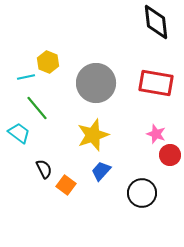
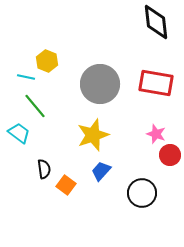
yellow hexagon: moved 1 px left, 1 px up
cyan line: rotated 24 degrees clockwise
gray circle: moved 4 px right, 1 px down
green line: moved 2 px left, 2 px up
black semicircle: rotated 18 degrees clockwise
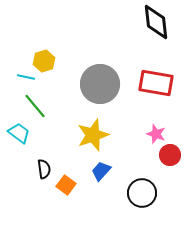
yellow hexagon: moved 3 px left; rotated 20 degrees clockwise
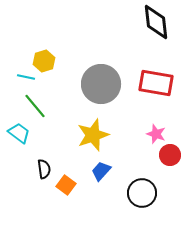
gray circle: moved 1 px right
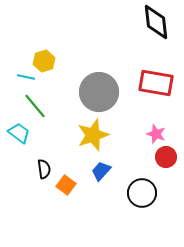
gray circle: moved 2 px left, 8 px down
red circle: moved 4 px left, 2 px down
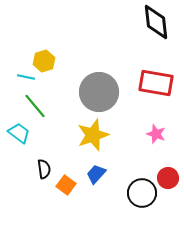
red circle: moved 2 px right, 21 px down
blue trapezoid: moved 5 px left, 3 px down
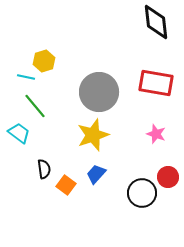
red circle: moved 1 px up
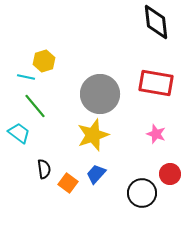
gray circle: moved 1 px right, 2 px down
red circle: moved 2 px right, 3 px up
orange square: moved 2 px right, 2 px up
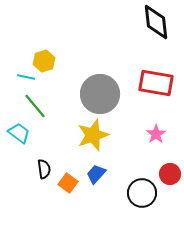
pink star: rotated 18 degrees clockwise
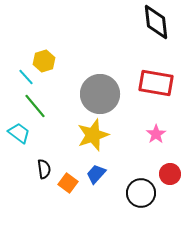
cyan line: rotated 36 degrees clockwise
black circle: moved 1 px left
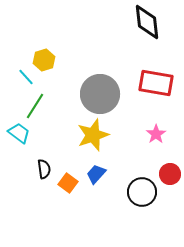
black diamond: moved 9 px left
yellow hexagon: moved 1 px up
green line: rotated 72 degrees clockwise
black circle: moved 1 px right, 1 px up
